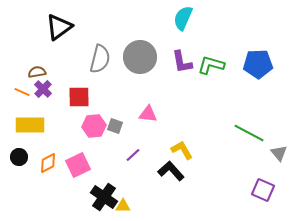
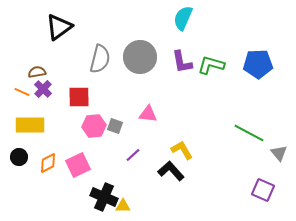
black cross: rotated 12 degrees counterclockwise
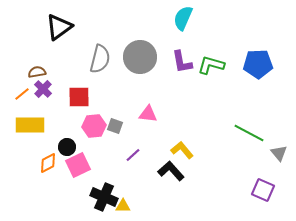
orange line: moved 2 px down; rotated 63 degrees counterclockwise
yellow L-shape: rotated 10 degrees counterclockwise
black circle: moved 48 px right, 10 px up
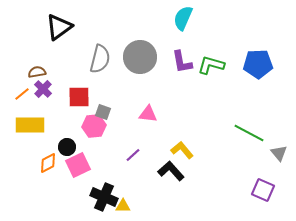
gray square: moved 12 px left, 14 px up
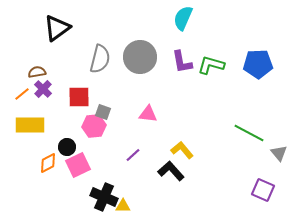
black triangle: moved 2 px left, 1 px down
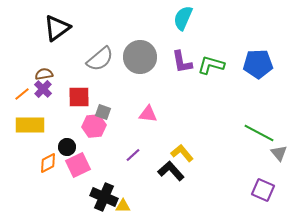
gray semicircle: rotated 36 degrees clockwise
brown semicircle: moved 7 px right, 2 px down
green line: moved 10 px right
yellow L-shape: moved 3 px down
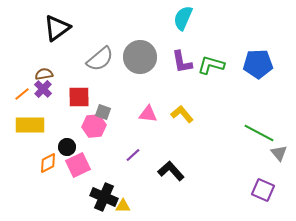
yellow L-shape: moved 39 px up
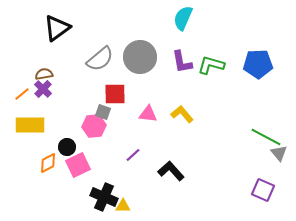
red square: moved 36 px right, 3 px up
green line: moved 7 px right, 4 px down
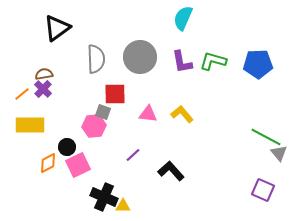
gray semicircle: moved 4 px left; rotated 52 degrees counterclockwise
green L-shape: moved 2 px right, 4 px up
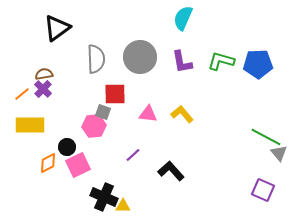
green L-shape: moved 8 px right
